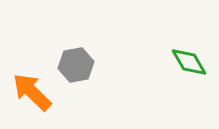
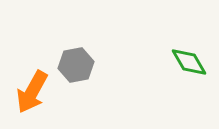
orange arrow: rotated 105 degrees counterclockwise
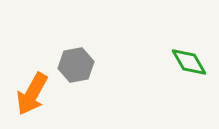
orange arrow: moved 2 px down
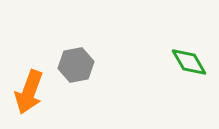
orange arrow: moved 3 px left, 2 px up; rotated 9 degrees counterclockwise
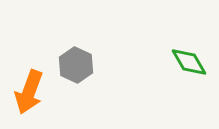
gray hexagon: rotated 24 degrees counterclockwise
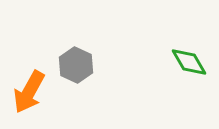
orange arrow: rotated 9 degrees clockwise
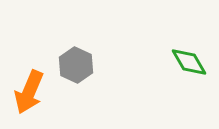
orange arrow: rotated 6 degrees counterclockwise
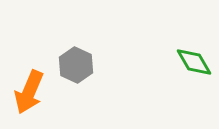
green diamond: moved 5 px right
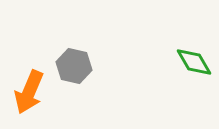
gray hexagon: moved 2 px left, 1 px down; rotated 12 degrees counterclockwise
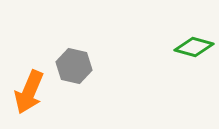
green diamond: moved 15 px up; rotated 45 degrees counterclockwise
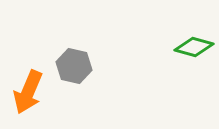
orange arrow: moved 1 px left
